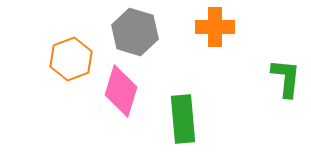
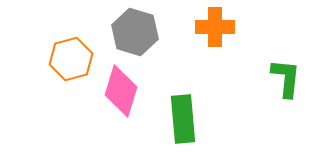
orange hexagon: rotated 6 degrees clockwise
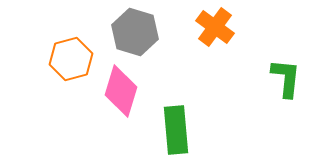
orange cross: rotated 36 degrees clockwise
green rectangle: moved 7 px left, 11 px down
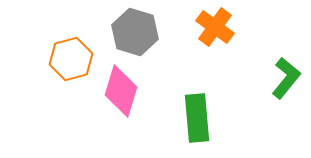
green L-shape: rotated 33 degrees clockwise
green rectangle: moved 21 px right, 12 px up
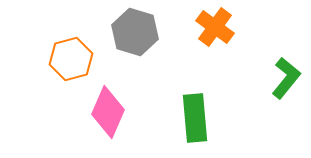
pink diamond: moved 13 px left, 21 px down; rotated 6 degrees clockwise
green rectangle: moved 2 px left
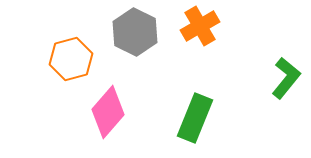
orange cross: moved 15 px left, 1 px up; rotated 24 degrees clockwise
gray hexagon: rotated 9 degrees clockwise
pink diamond: rotated 18 degrees clockwise
green rectangle: rotated 27 degrees clockwise
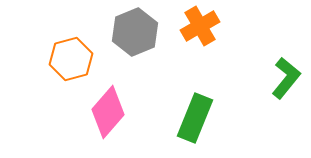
gray hexagon: rotated 12 degrees clockwise
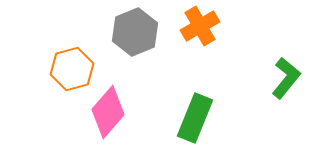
orange hexagon: moved 1 px right, 10 px down
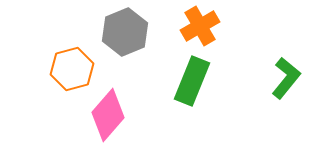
gray hexagon: moved 10 px left
pink diamond: moved 3 px down
green rectangle: moved 3 px left, 37 px up
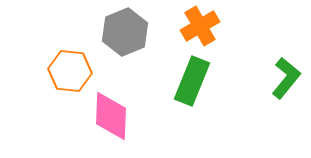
orange hexagon: moved 2 px left, 2 px down; rotated 21 degrees clockwise
pink diamond: moved 3 px right, 1 px down; rotated 39 degrees counterclockwise
